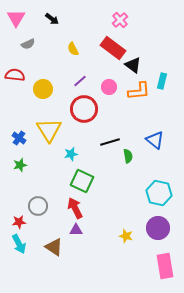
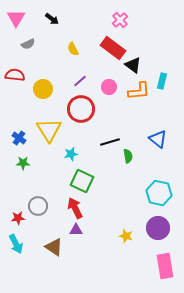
red circle: moved 3 px left
blue triangle: moved 3 px right, 1 px up
green star: moved 3 px right, 2 px up; rotated 16 degrees clockwise
red star: moved 1 px left, 4 px up
cyan arrow: moved 3 px left
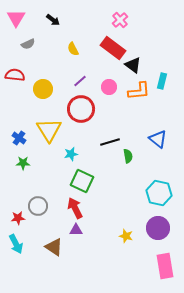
black arrow: moved 1 px right, 1 px down
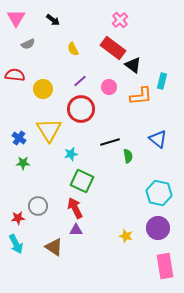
orange L-shape: moved 2 px right, 5 px down
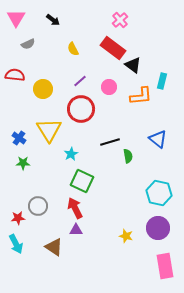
cyan star: rotated 16 degrees counterclockwise
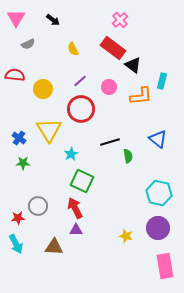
brown triangle: rotated 30 degrees counterclockwise
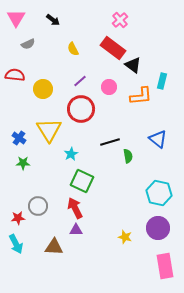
yellow star: moved 1 px left, 1 px down
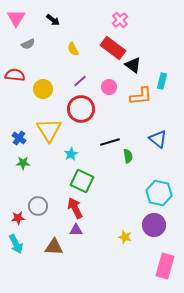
purple circle: moved 4 px left, 3 px up
pink rectangle: rotated 25 degrees clockwise
